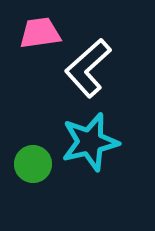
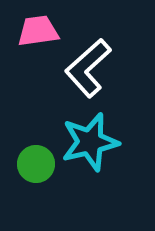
pink trapezoid: moved 2 px left, 2 px up
green circle: moved 3 px right
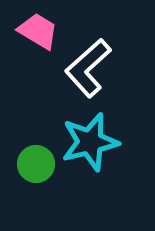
pink trapezoid: rotated 39 degrees clockwise
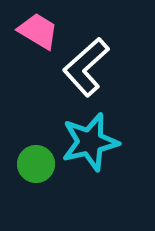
white L-shape: moved 2 px left, 1 px up
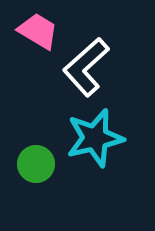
cyan star: moved 5 px right, 4 px up
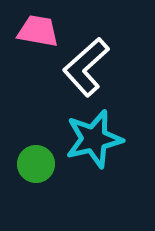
pink trapezoid: rotated 21 degrees counterclockwise
cyan star: moved 1 px left, 1 px down
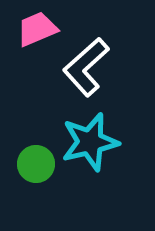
pink trapezoid: moved 1 px left, 2 px up; rotated 33 degrees counterclockwise
cyan star: moved 4 px left, 3 px down
